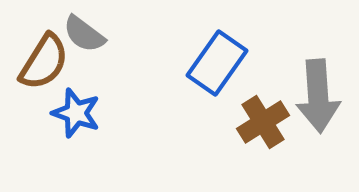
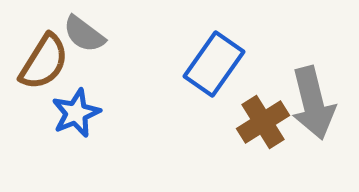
blue rectangle: moved 3 px left, 1 px down
gray arrow: moved 5 px left, 7 px down; rotated 10 degrees counterclockwise
blue star: rotated 30 degrees clockwise
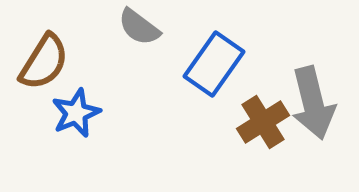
gray semicircle: moved 55 px right, 7 px up
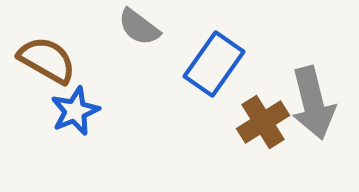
brown semicircle: moved 3 px right, 2 px up; rotated 92 degrees counterclockwise
blue star: moved 1 px left, 2 px up
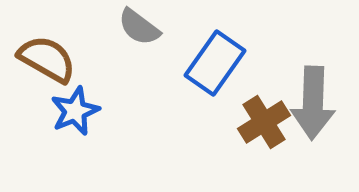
brown semicircle: moved 1 px up
blue rectangle: moved 1 px right, 1 px up
gray arrow: rotated 16 degrees clockwise
brown cross: moved 1 px right
